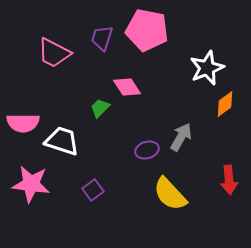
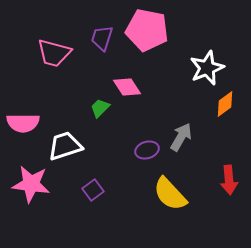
pink trapezoid: rotated 12 degrees counterclockwise
white trapezoid: moved 3 px right, 5 px down; rotated 36 degrees counterclockwise
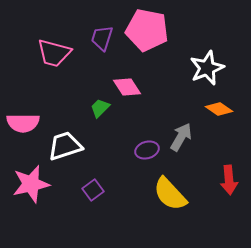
orange diamond: moved 6 px left, 5 px down; rotated 72 degrees clockwise
pink star: rotated 21 degrees counterclockwise
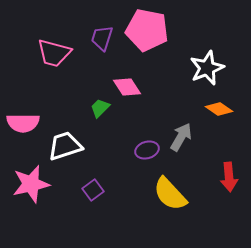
red arrow: moved 3 px up
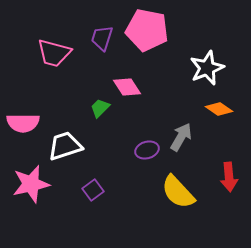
yellow semicircle: moved 8 px right, 2 px up
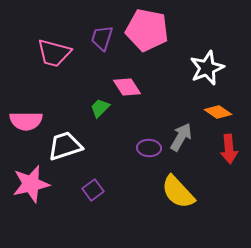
orange diamond: moved 1 px left, 3 px down
pink semicircle: moved 3 px right, 2 px up
purple ellipse: moved 2 px right, 2 px up; rotated 20 degrees clockwise
red arrow: moved 28 px up
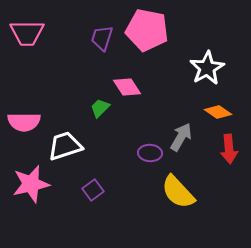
pink trapezoid: moved 27 px left, 20 px up; rotated 15 degrees counterclockwise
white star: rotated 8 degrees counterclockwise
pink semicircle: moved 2 px left, 1 px down
purple ellipse: moved 1 px right, 5 px down
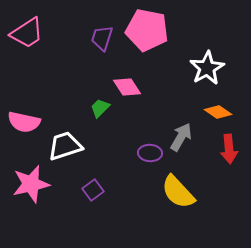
pink trapezoid: rotated 33 degrees counterclockwise
pink semicircle: rotated 12 degrees clockwise
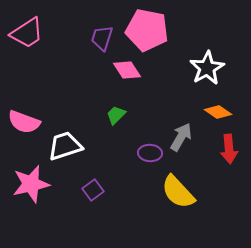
pink diamond: moved 17 px up
green trapezoid: moved 16 px right, 7 px down
pink semicircle: rotated 8 degrees clockwise
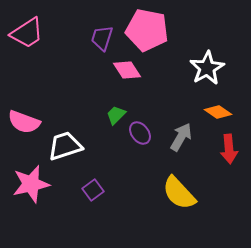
purple ellipse: moved 10 px left, 20 px up; rotated 50 degrees clockwise
yellow semicircle: moved 1 px right, 1 px down
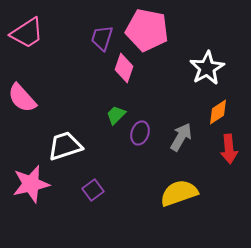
pink diamond: moved 3 px left, 2 px up; rotated 52 degrees clockwise
orange diamond: rotated 68 degrees counterclockwise
pink semicircle: moved 2 px left, 24 px up; rotated 28 degrees clockwise
purple ellipse: rotated 55 degrees clockwise
yellow semicircle: rotated 114 degrees clockwise
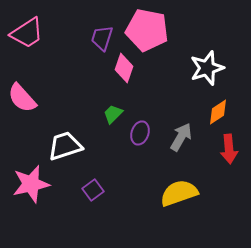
white star: rotated 12 degrees clockwise
green trapezoid: moved 3 px left, 1 px up
